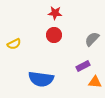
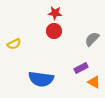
red circle: moved 4 px up
purple rectangle: moved 2 px left, 2 px down
orange triangle: moved 1 px left; rotated 24 degrees clockwise
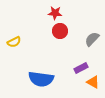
red circle: moved 6 px right
yellow semicircle: moved 2 px up
orange triangle: moved 1 px left
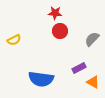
yellow semicircle: moved 2 px up
purple rectangle: moved 2 px left
